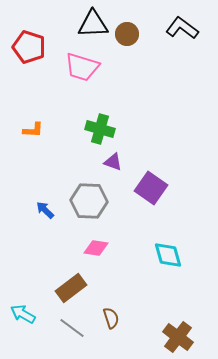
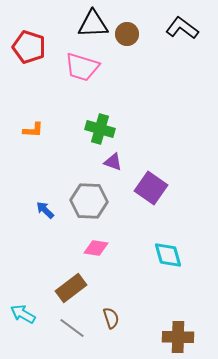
brown cross: rotated 36 degrees counterclockwise
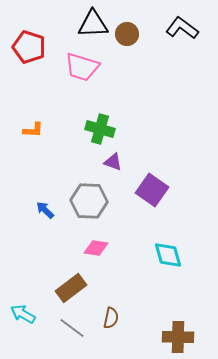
purple square: moved 1 px right, 2 px down
brown semicircle: rotated 30 degrees clockwise
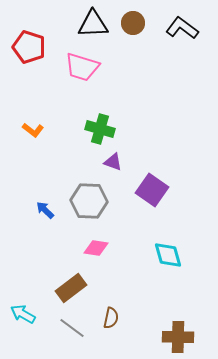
brown circle: moved 6 px right, 11 px up
orange L-shape: rotated 35 degrees clockwise
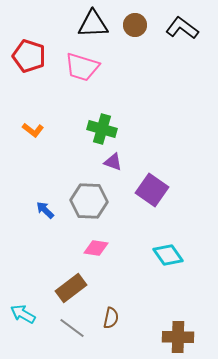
brown circle: moved 2 px right, 2 px down
red pentagon: moved 9 px down
green cross: moved 2 px right
cyan diamond: rotated 20 degrees counterclockwise
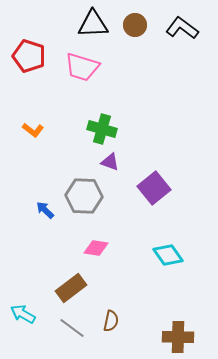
purple triangle: moved 3 px left
purple square: moved 2 px right, 2 px up; rotated 16 degrees clockwise
gray hexagon: moved 5 px left, 5 px up
brown semicircle: moved 3 px down
